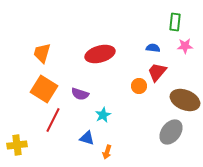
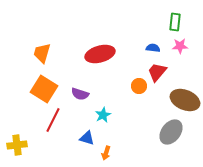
pink star: moved 5 px left
orange arrow: moved 1 px left, 1 px down
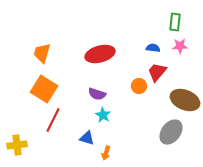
purple semicircle: moved 17 px right
cyan star: rotated 14 degrees counterclockwise
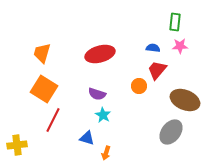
red trapezoid: moved 2 px up
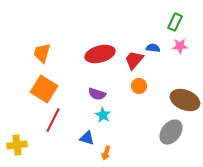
green rectangle: rotated 18 degrees clockwise
red trapezoid: moved 23 px left, 10 px up
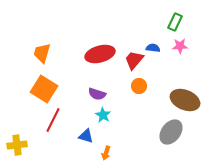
blue triangle: moved 1 px left, 2 px up
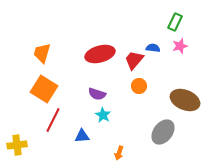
pink star: rotated 14 degrees counterclockwise
gray ellipse: moved 8 px left
blue triangle: moved 4 px left; rotated 21 degrees counterclockwise
orange arrow: moved 13 px right
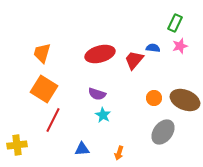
green rectangle: moved 1 px down
orange circle: moved 15 px right, 12 px down
blue triangle: moved 13 px down
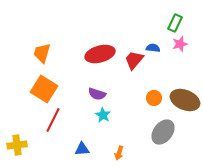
pink star: moved 2 px up
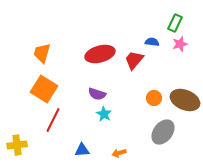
blue semicircle: moved 1 px left, 6 px up
cyan star: moved 1 px right, 1 px up
blue triangle: moved 1 px down
orange arrow: rotated 56 degrees clockwise
